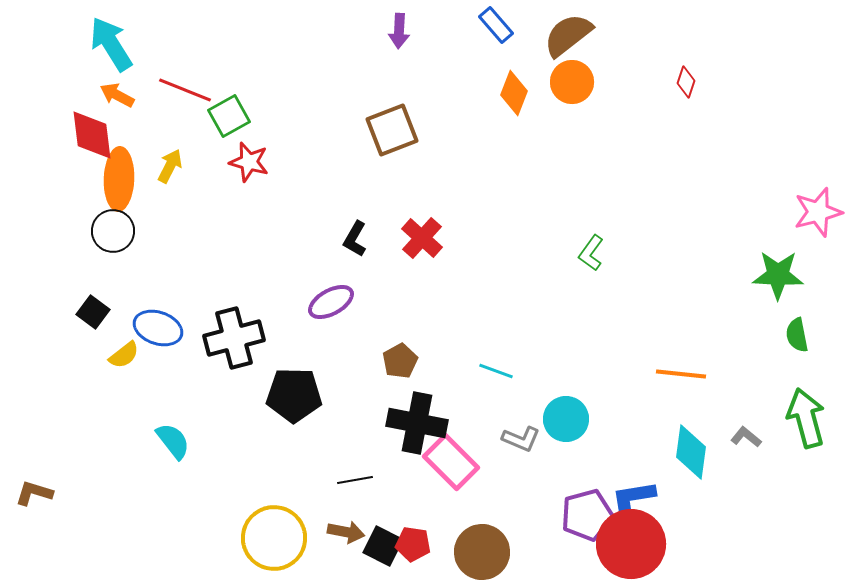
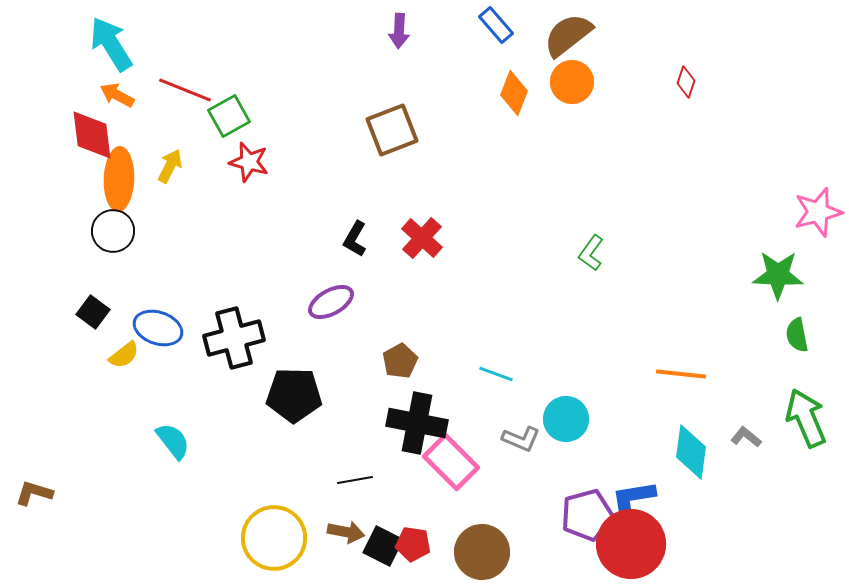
cyan line at (496, 371): moved 3 px down
green arrow at (806, 418): rotated 8 degrees counterclockwise
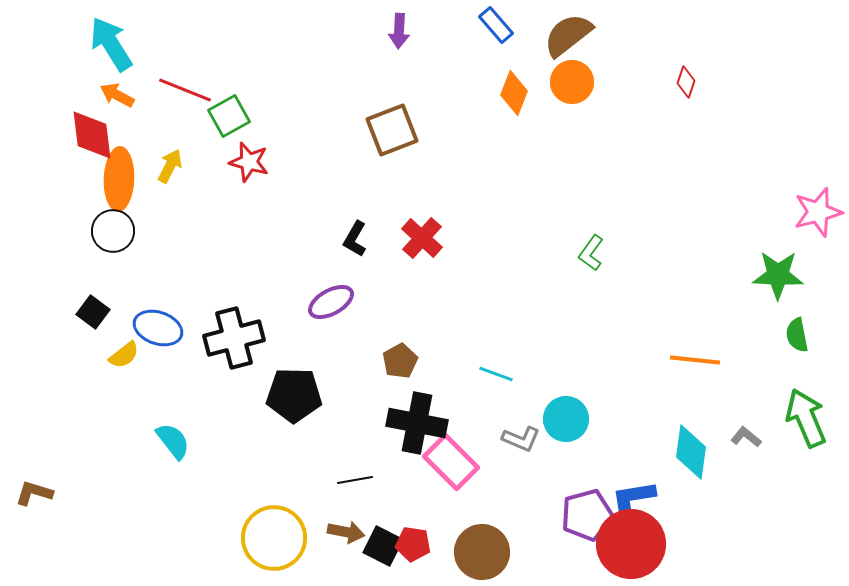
orange line at (681, 374): moved 14 px right, 14 px up
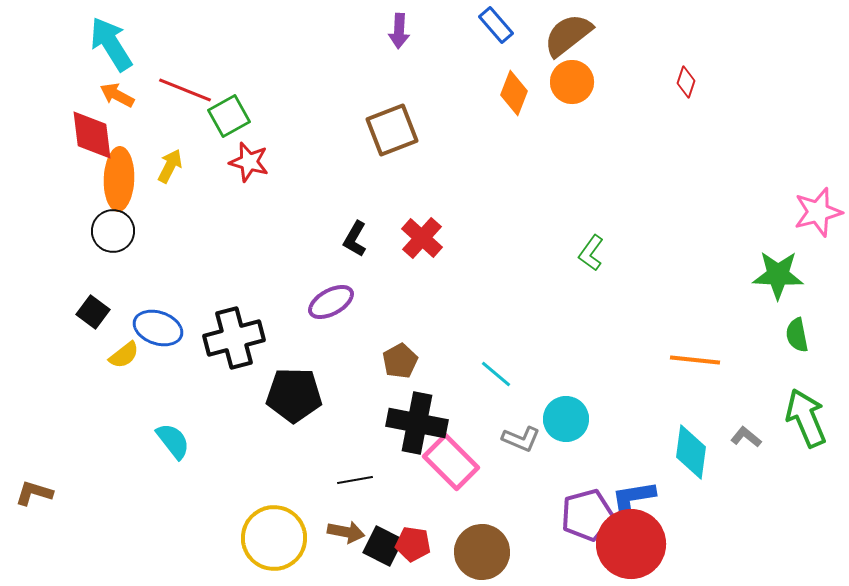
cyan line at (496, 374): rotated 20 degrees clockwise
